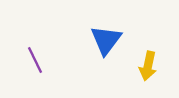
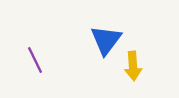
yellow arrow: moved 15 px left; rotated 16 degrees counterclockwise
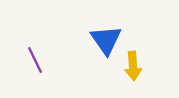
blue triangle: rotated 12 degrees counterclockwise
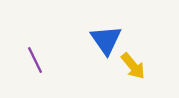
yellow arrow: rotated 36 degrees counterclockwise
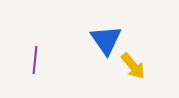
purple line: rotated 32 degrees clockwise
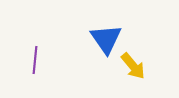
blue triangle: moved 1 px up
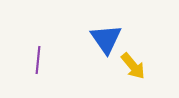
purple line: moved 3 px right
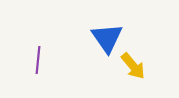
blue triangle: moved 1 px right, 1 px up
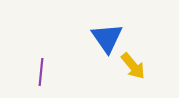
purple line: moved 3 px right, 12 px down
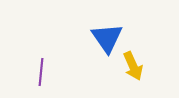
yellow arrow: rotated 16 degrees clockwise
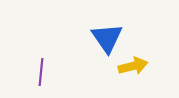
yellow arrow: rotated 80 degrees counterclockwise
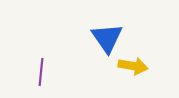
yellow arrow: rotated 24 degrees clockwise
